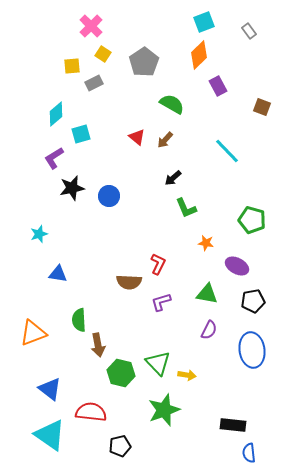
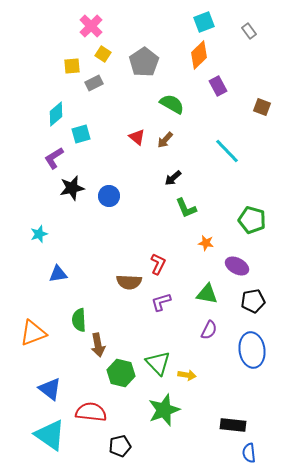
blue triangle at (58, 274): rotated 18 degrees counterclockwise
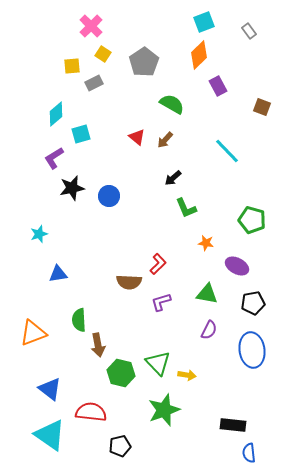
red L-shape at (158, 264): rotated 20 degrees clockwise
black pentagon at (253, 301): moved 2 px down
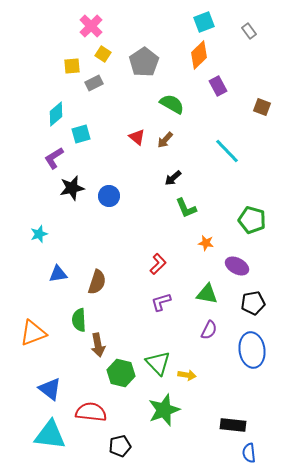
brown semicircle at (129, 282): moved 32 px left; rotated 75 degrees counterclockwise
cyan triangle at (50, 435): rotated 28 degrees counterclockwise
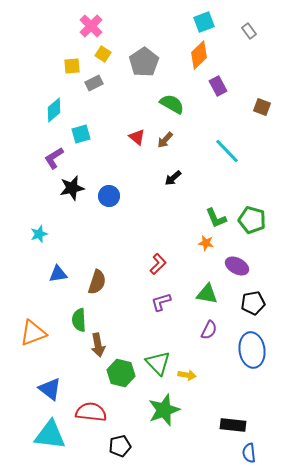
cyan diamond at (56, 114): moved 2 px left, 4 px up
green L-shape at (186, 208): moved 30 px right, 10 px down
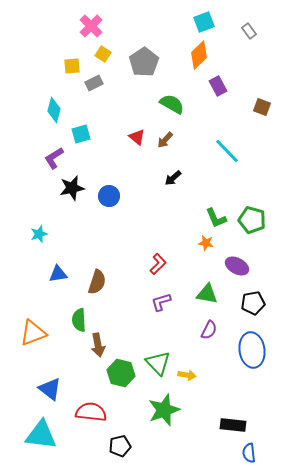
cyan diamond at (54, 110): rotated 35 degrees counterclockwise
cyan triangle at (50, 435): moved 9 px left
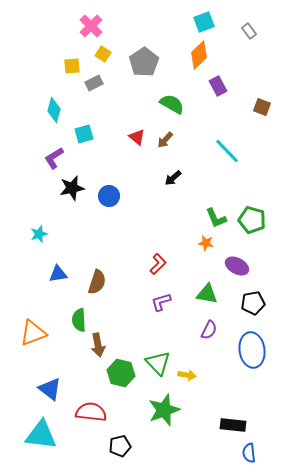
cyan square at (81, 134): moved 3 px right
